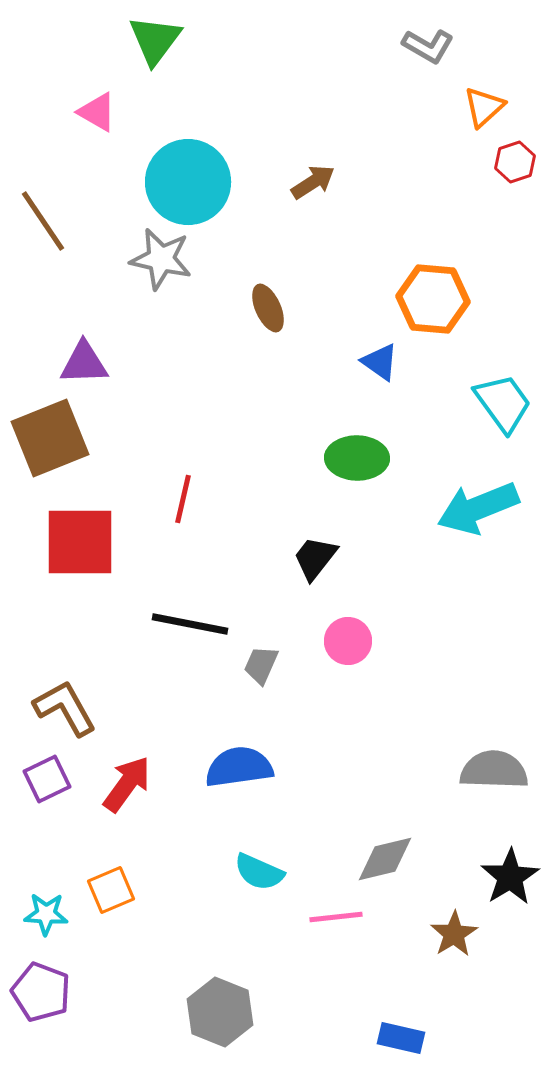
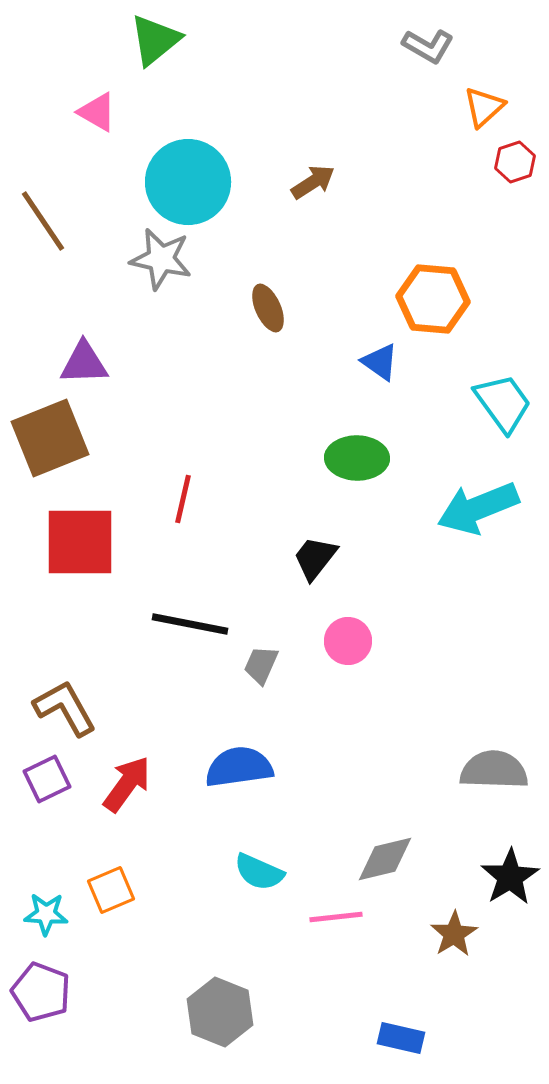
green triangle: rotated 14 degrees clockwise
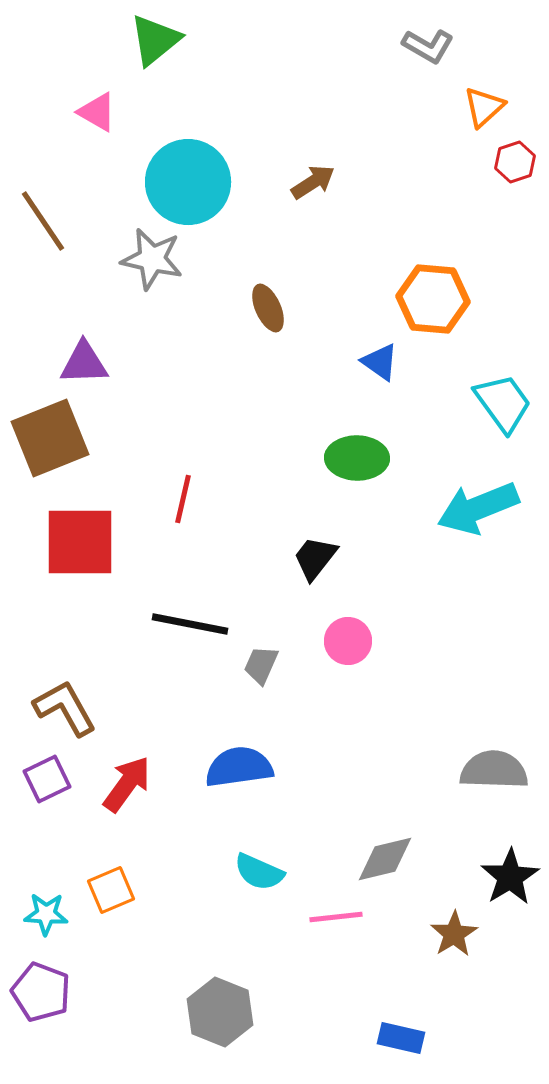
gray star: moved 9 px left
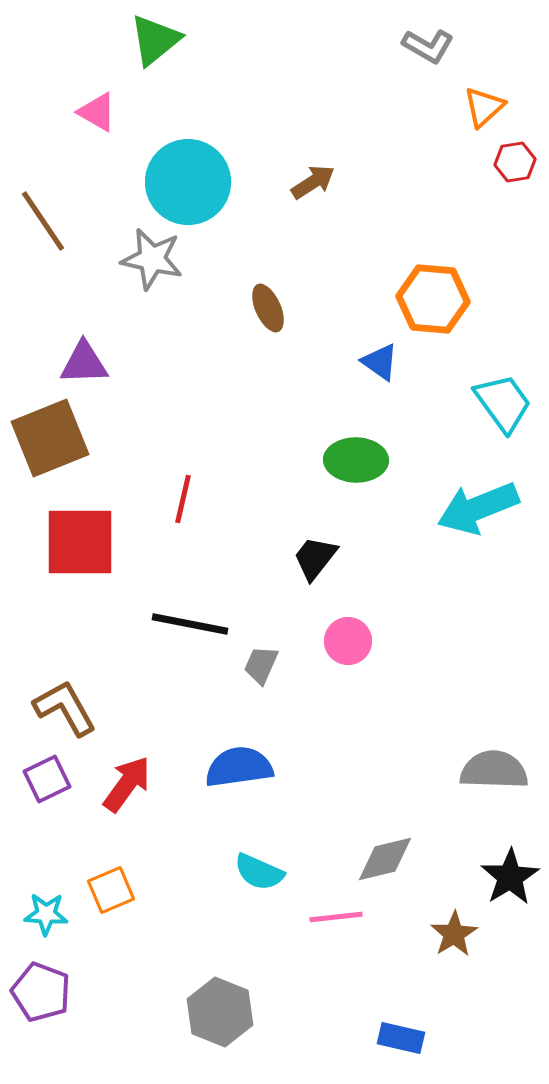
red hexagon: rotated 9 degrees clockwise
green ellipse: moved 1 px left, 2 px down
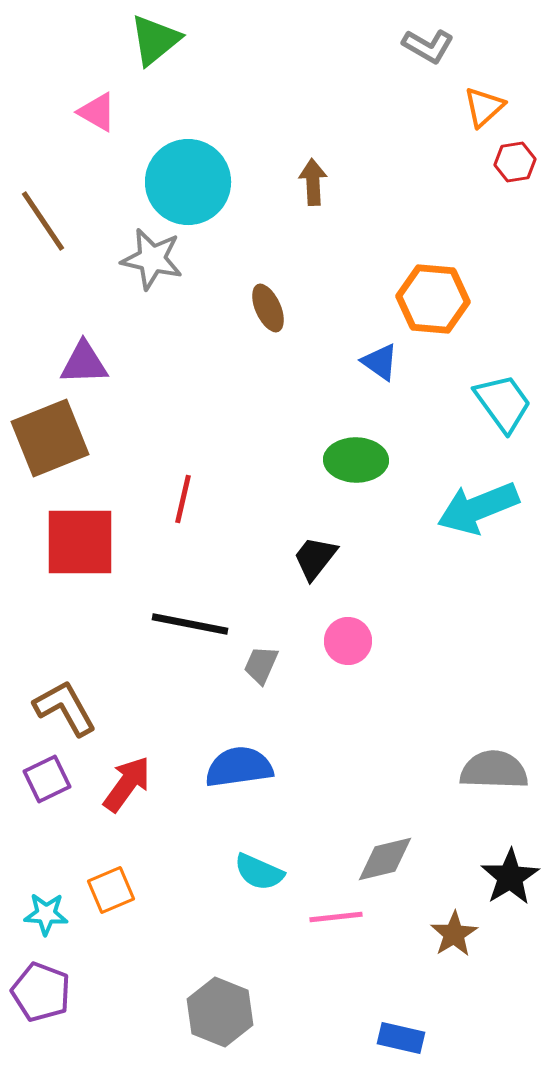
brown arrow: rotated 60 degrees counterclockwise
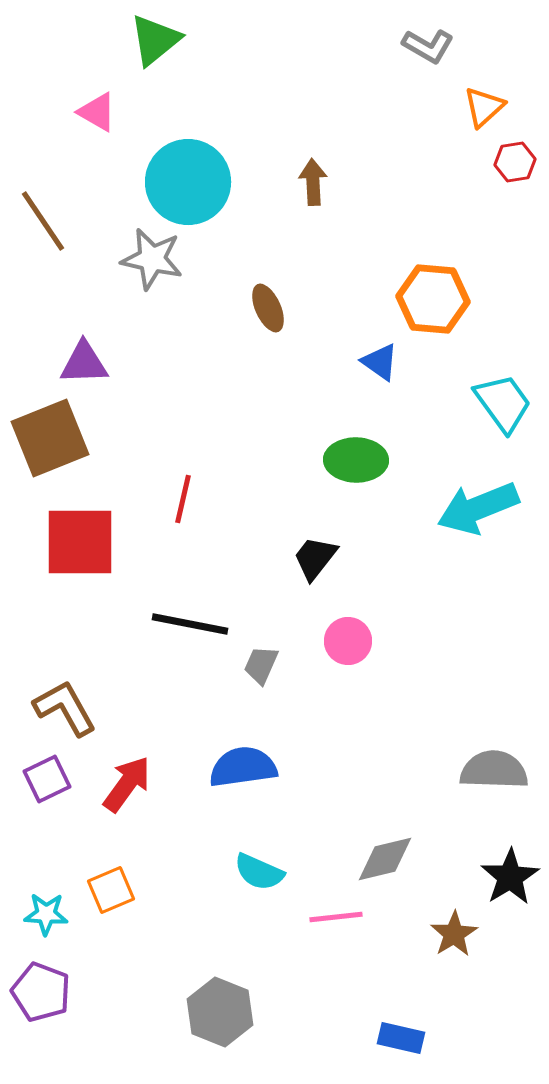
blue semicircle: moved 4 px right
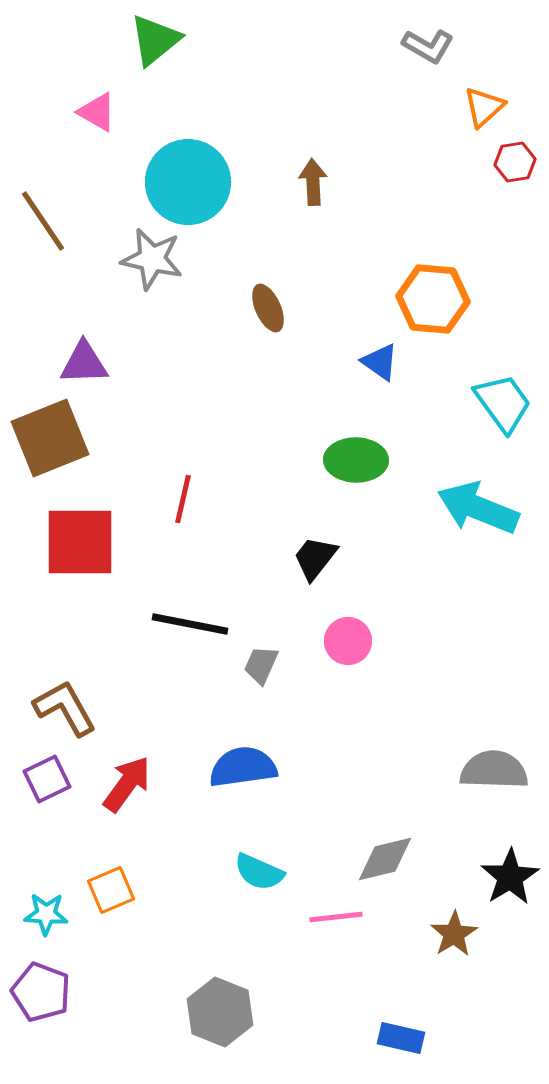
cyan arrow: rotated 44 degrees clockwise
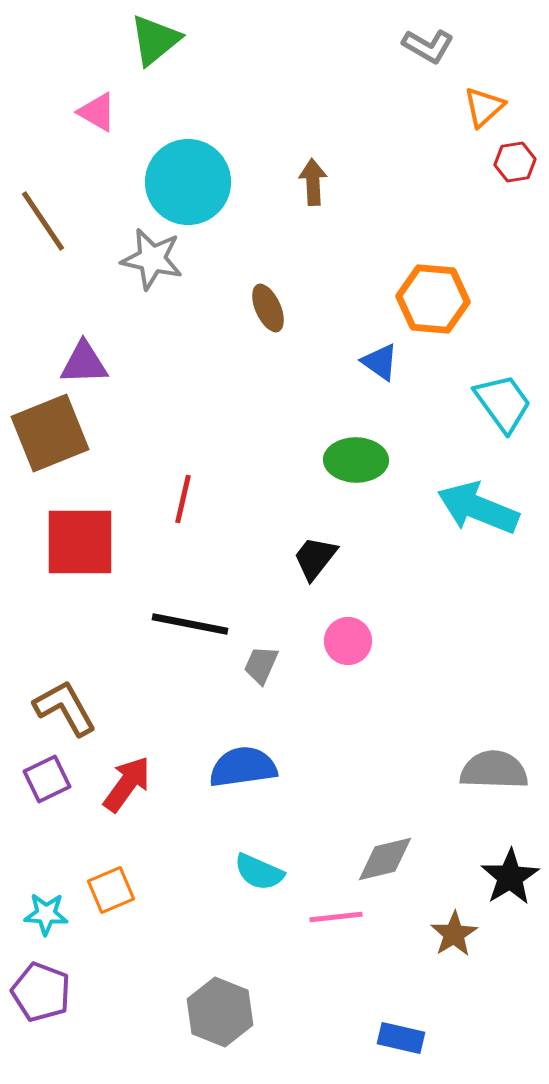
brown square: moved 5 px up
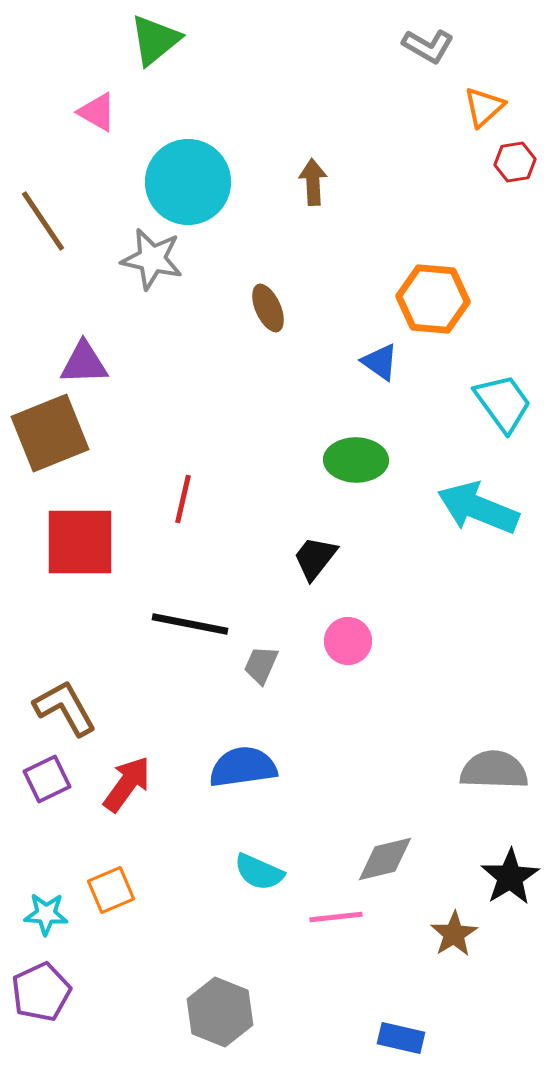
purple pentagon: rotated 26 degrees clockwise
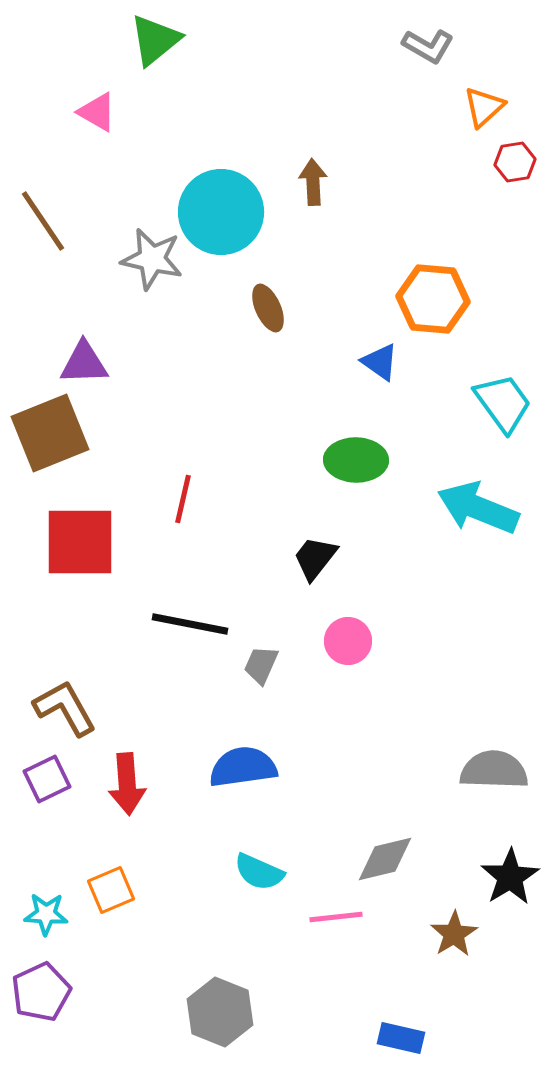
cyan circle: moved 33 px right, 30 px down
red arrow: rotated 140 degrees clockwise
